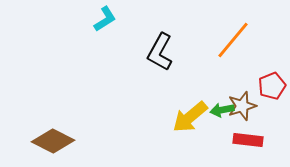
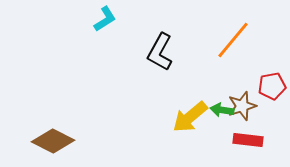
red pentagon: rotated 12 degrees clockwise
green arrow: rotated 20 degrees clockwise
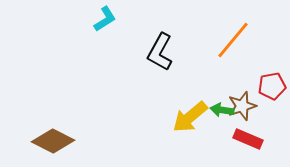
red rectangle: moved 1 px up; rotated 16 degrees clockwise
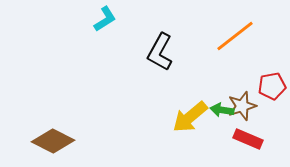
orange line: moved 2 px right, 4 px up; rotated 12 degrees clockwise
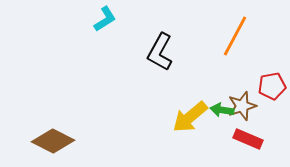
orange line: rotated 24 degrees counterclockwise
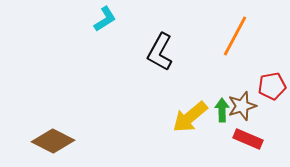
green arrow: rotated 80 degrees clockwise
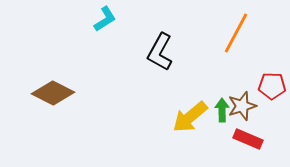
orange line: moved 1 px right, 3 px up
red pentagon: rotated 12 degrees clockwise
brown diamond: moved 48 px up
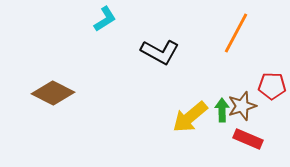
black L-shape: rotated 90 degrees counterclockwise
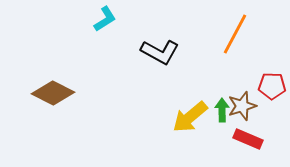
orange line: moved 1 px left, 1 px down
